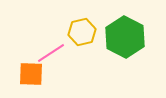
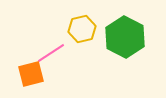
yellow hexagon: moved 3 px up
orange square: rotated 16 degrees counterclockwise
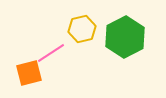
green hexagon: rotated 6 degrees clockwise
orange square: moved 2 px left, 1 px up
